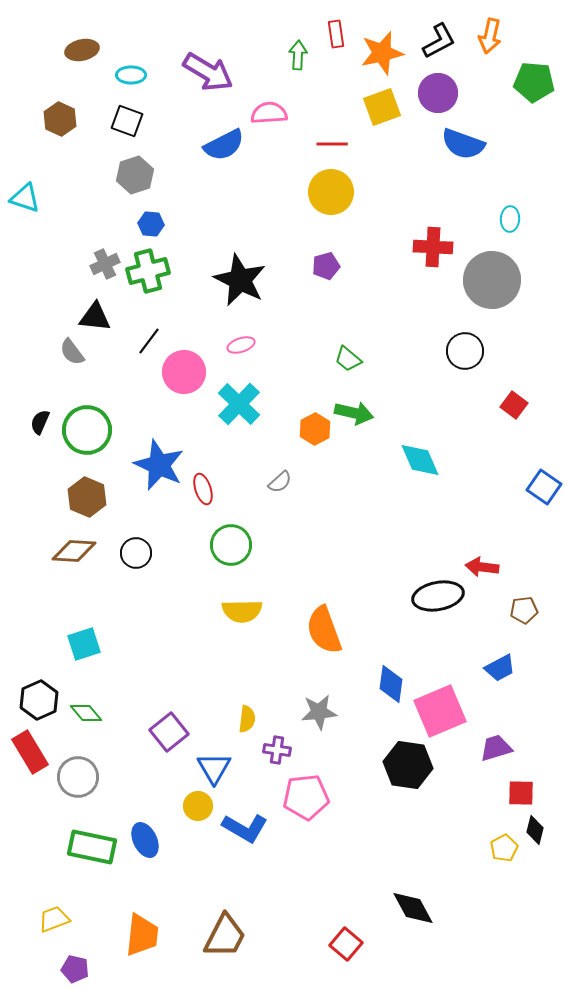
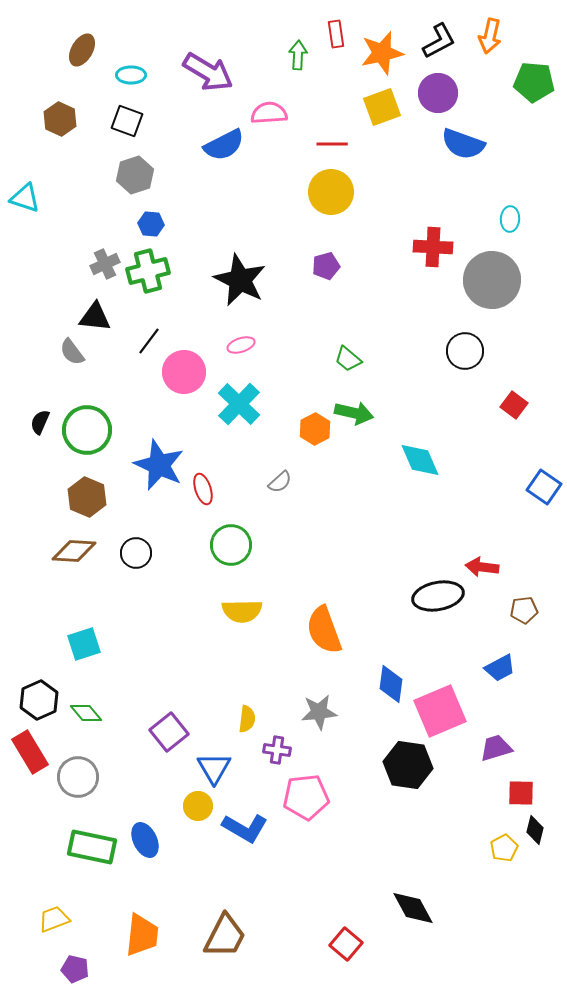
brown ellipse at (82, 50): rotated 48 degrees counterclockwise
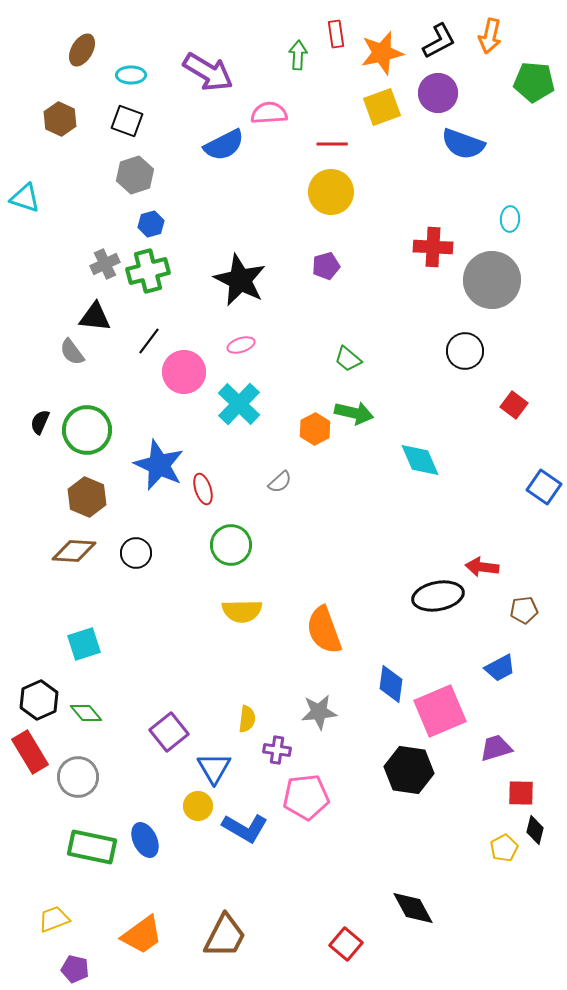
blue hexagon at (151, 224): rotated 20 degrees counterclockwise
black hexagon at (408, 765): moved 1 px right, 5 px down
orange trapezoid at (142, 935): rotated 48 degrees clockwise
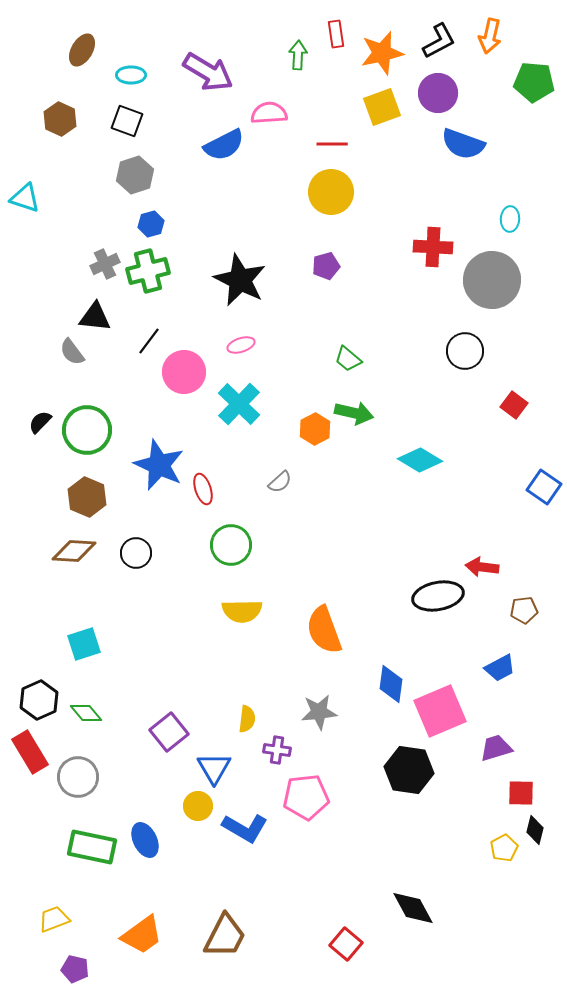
black semicircle at (40, 422): rotated 20 degrees clockwise
cyan diamond at (420, 460): rotated 36 degrees counterclockwise
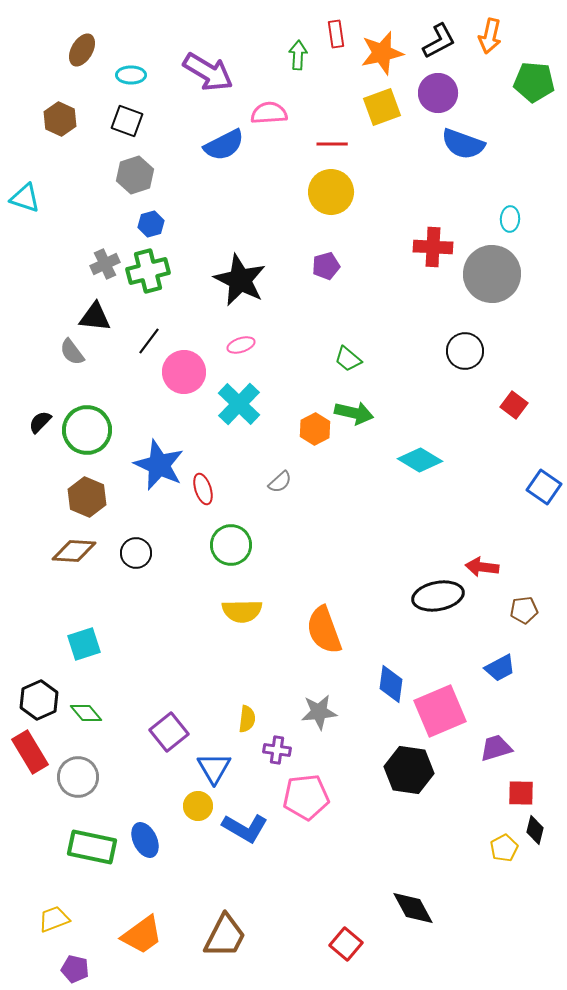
gray circle at (492, 280): moved 6 px up
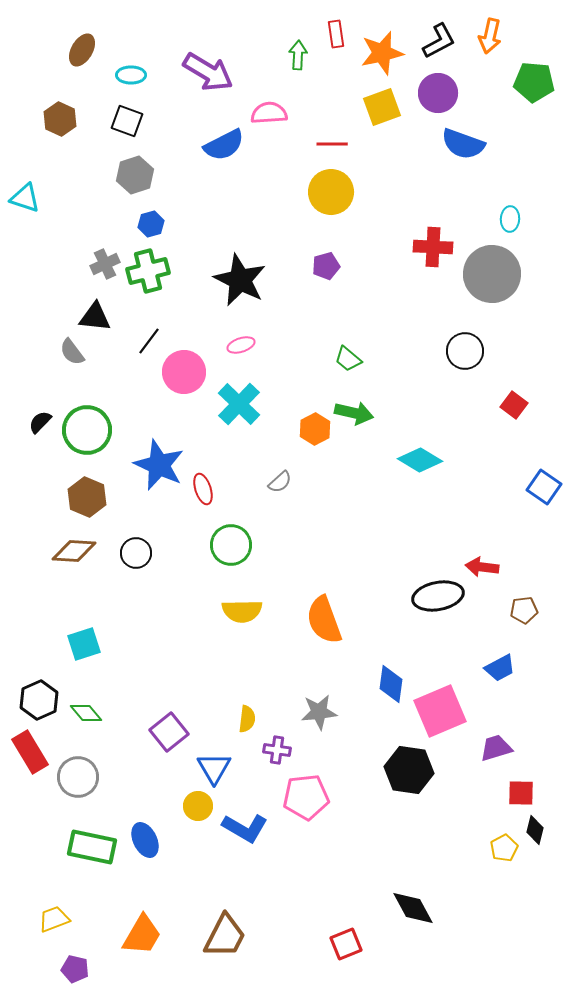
orange semicircle at (324, 630): moved 10 px up
orange trapezoid at (142, 935): rotated 24 degrees counterclockwise
red square at (346, 944): rotated 28 degrees clockwise
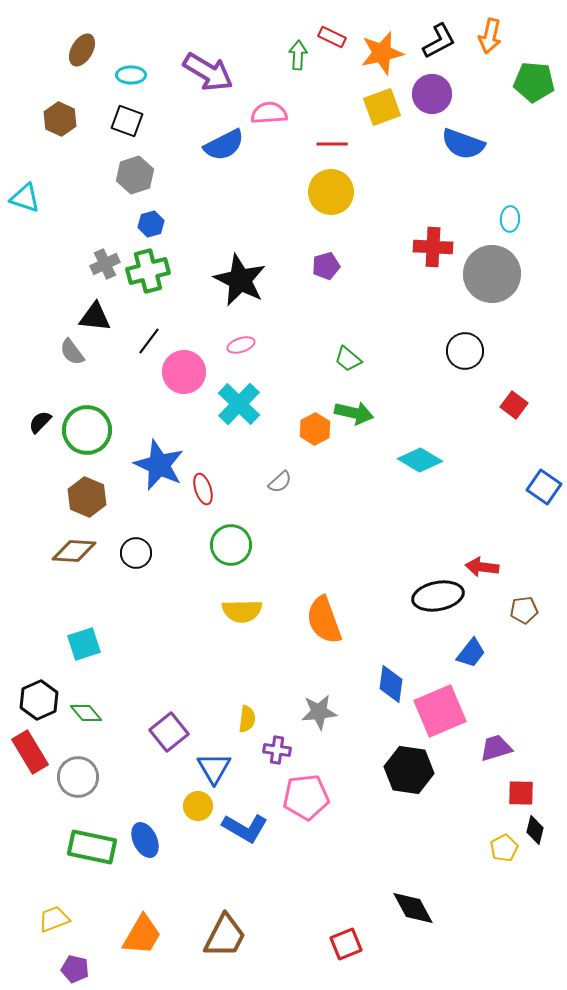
red rectangle at (336, 34): moved 4 px left, 3 px down; rotated 56 degrees counterclockwise
purple circle at (438, 93): moved 6 px left, 1 px down
blue trapezoid at (500, 668): moved 29 px left, 15 px up; rotated 24 degrees counterclockwise
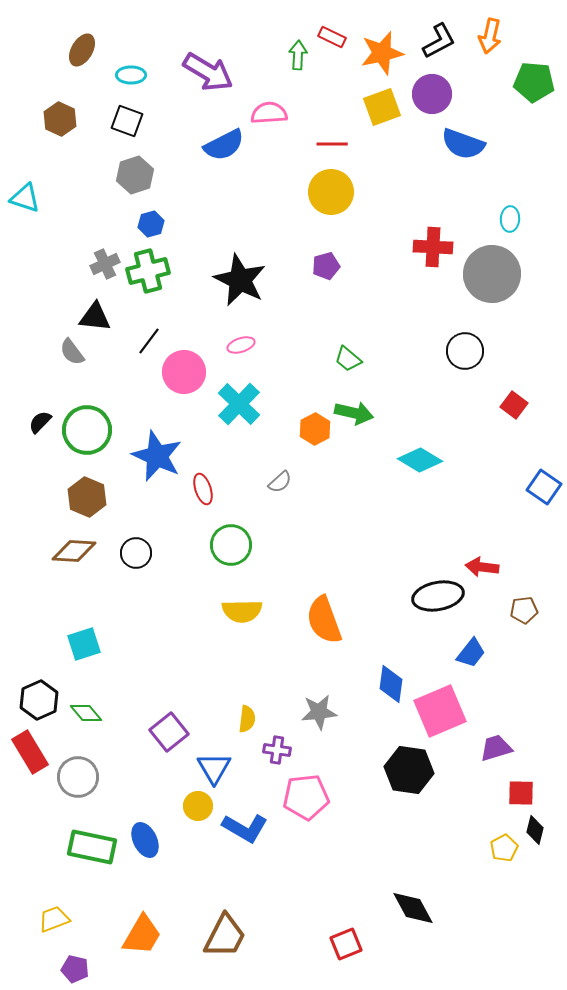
blue star at (159, 465): moved 2 px left, 9 px up
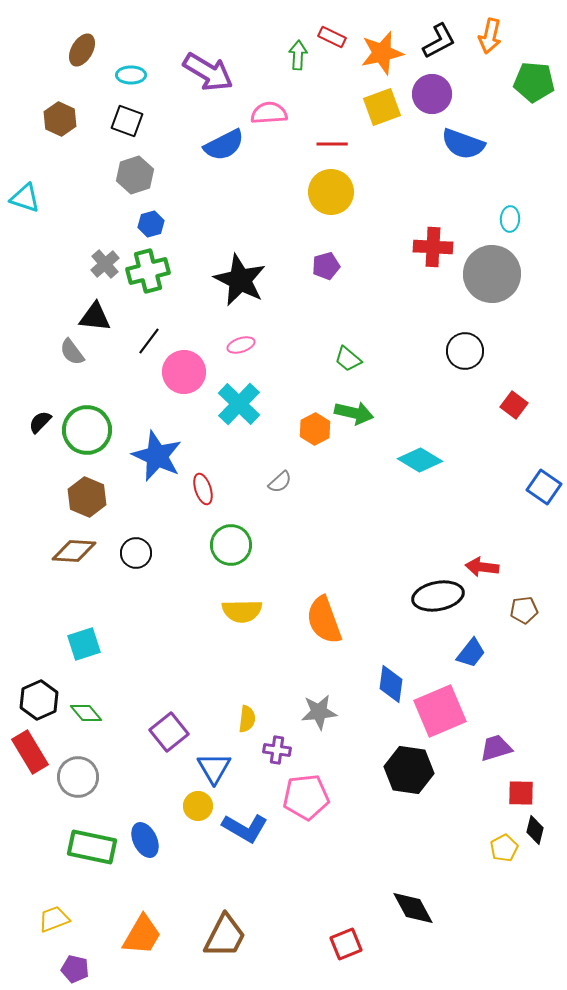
gray cross at (105, 264): rotated 16 degrees counterclockwise
